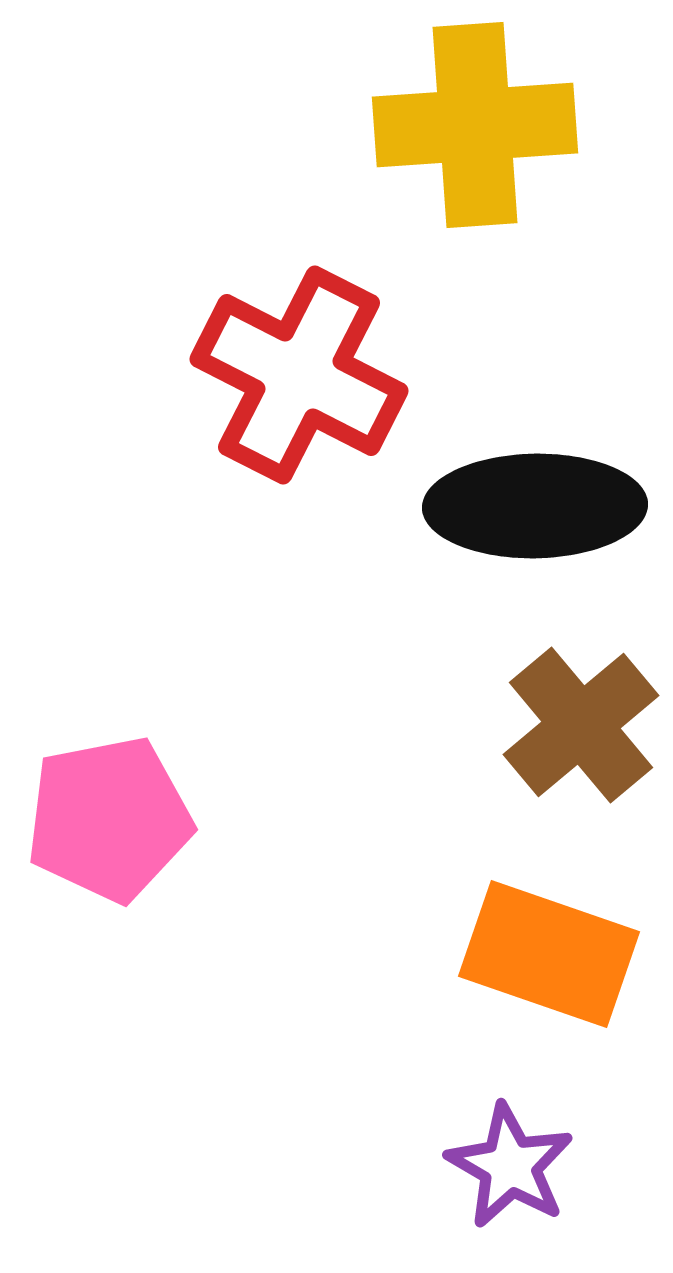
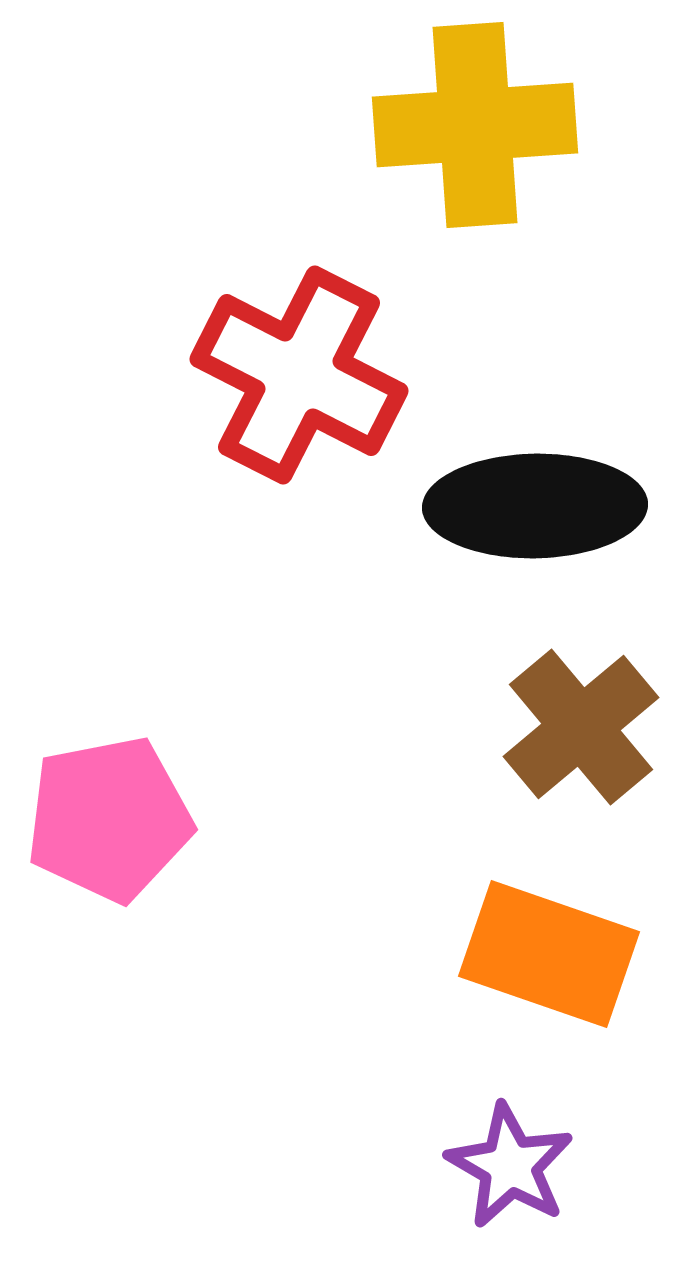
brown cross: moved 2 px down
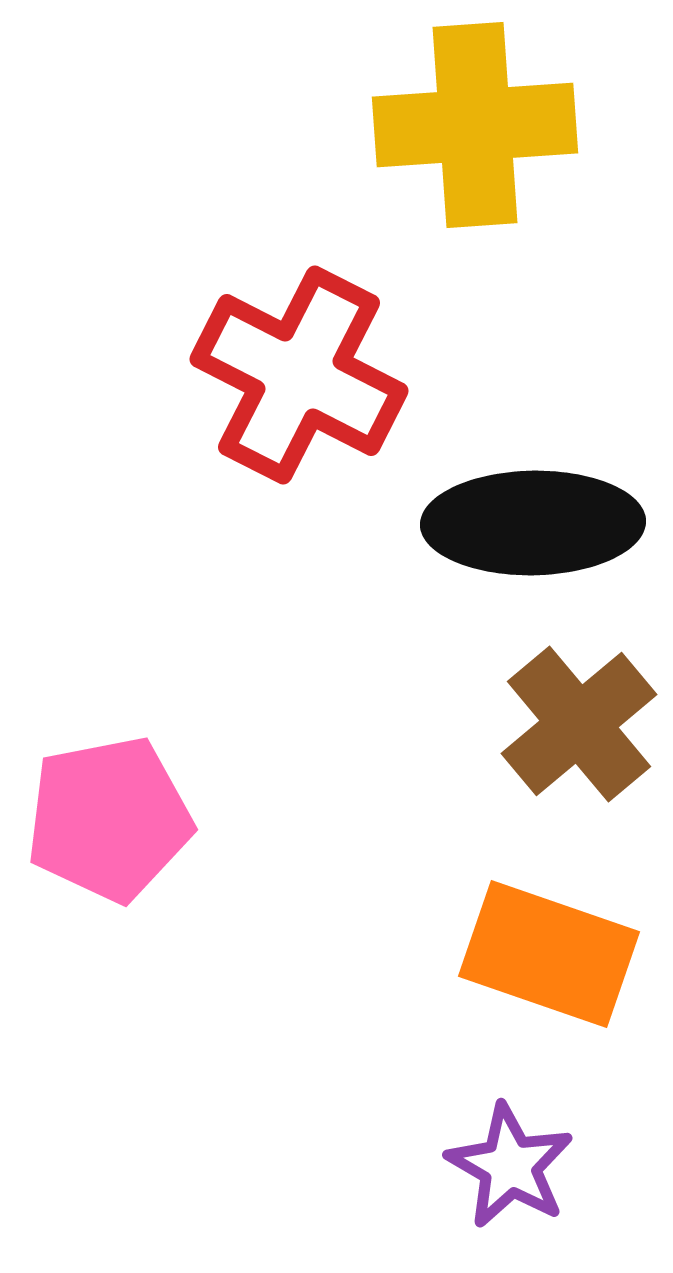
black ellipse: moved 2 px left, 17 px down
brown cross: moved 2 px left, 3 px up
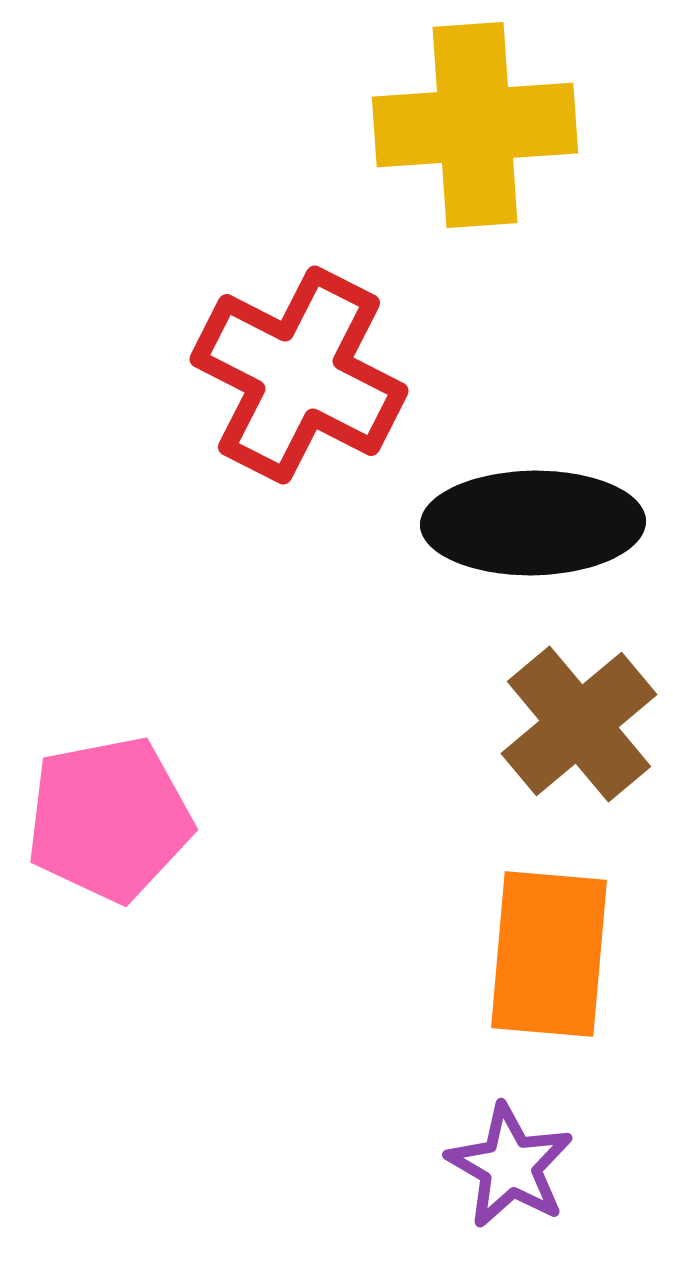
orange rectangle: rotated 76 degrees clockwise
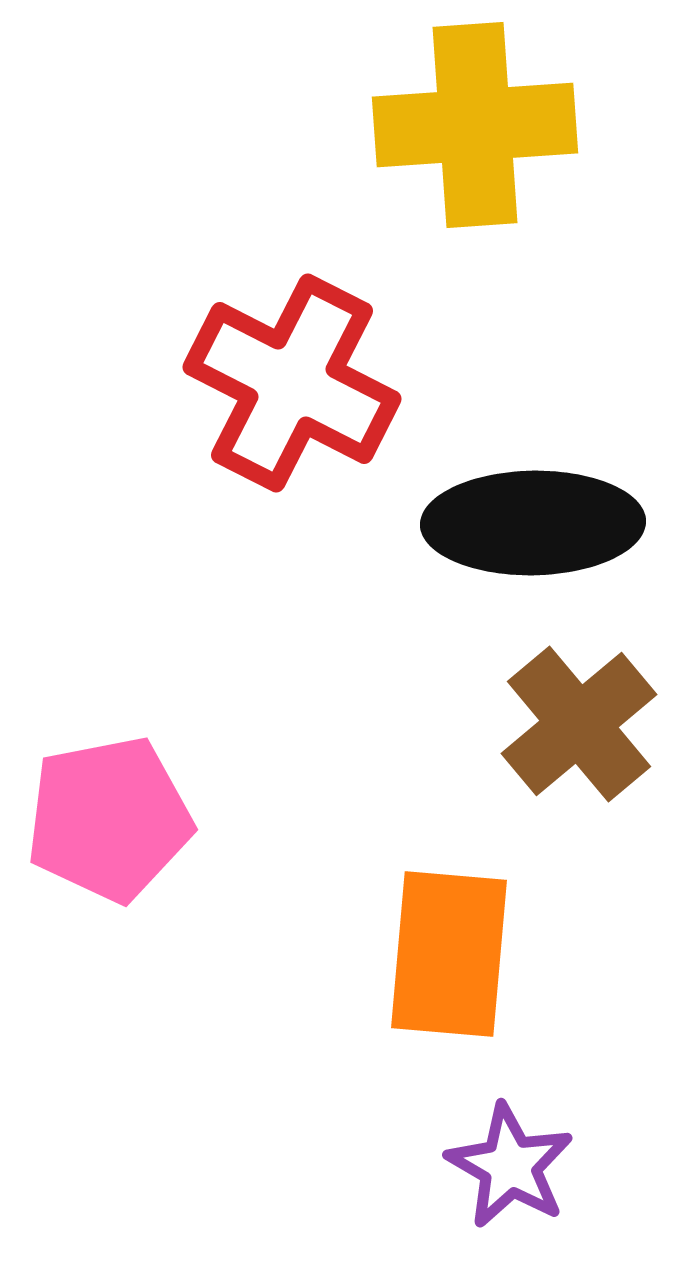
red cross: moved 7 px left, 8 px down
orange rectangle: moved 100 px left
